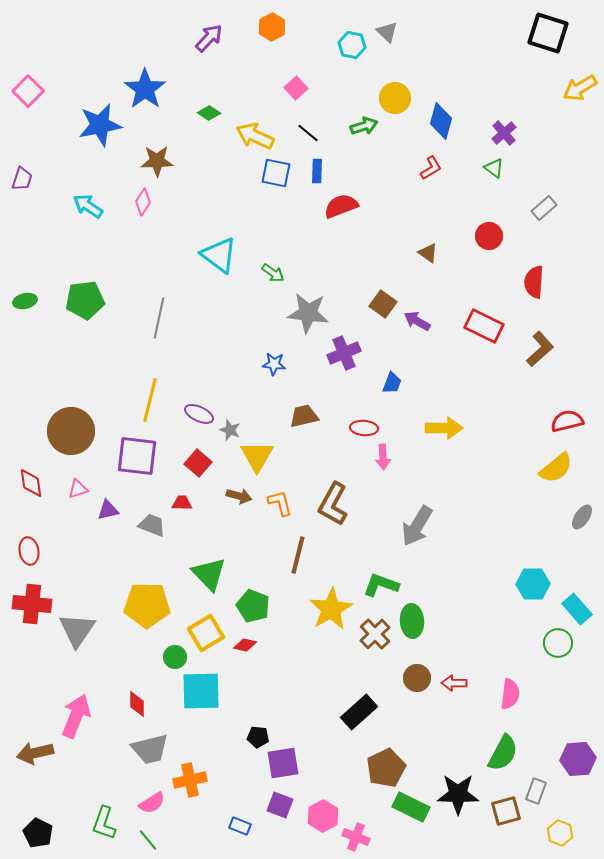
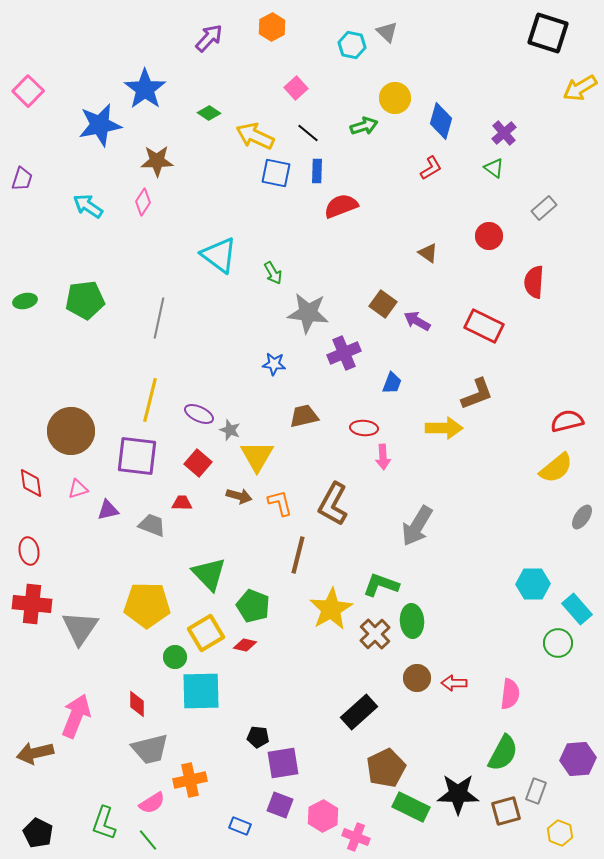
green arrow at (273, 273): rotated 25 degrees clockwise
brown L-shape at (540, 349): moved 63 px left, 45 px down; rotated 21 degrees clockwise
gray triangle at (77, 630): moved 3 px right, 2 px up
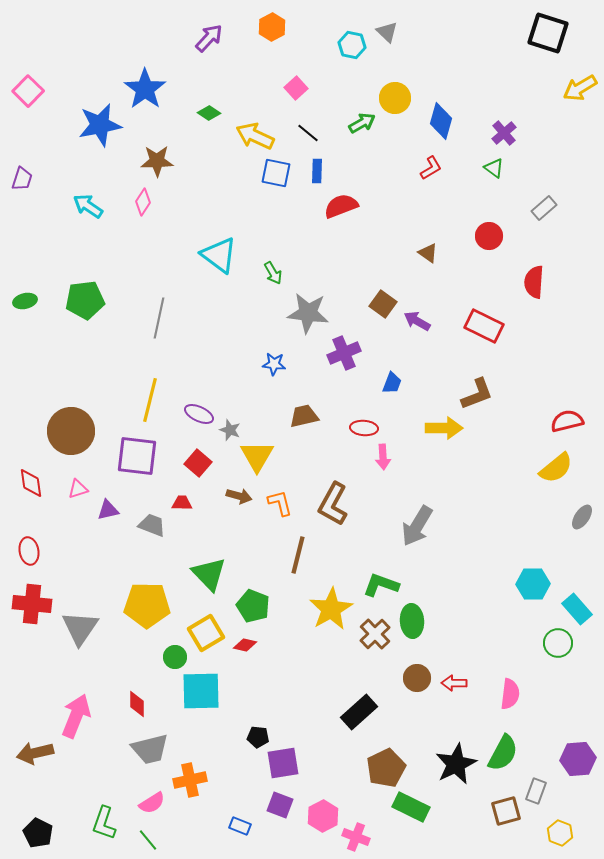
green arrow at (364, 126): moved 2 px left, 3 px up; rotated 12 degrees counterclockwise
black star at (458, 794): moved 2 px left, 30 px up; rotated 27 degrees counterclockwise
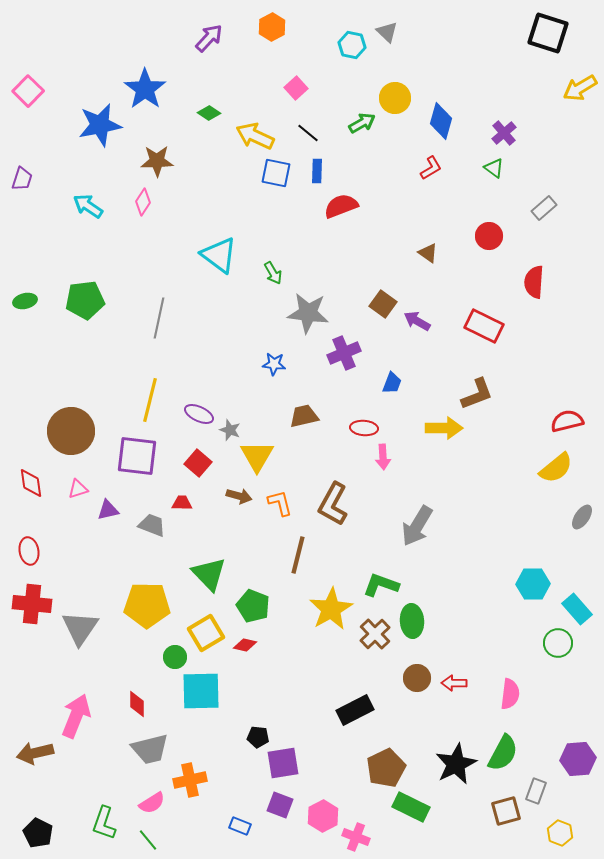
black rectangle at (359, 712): moved 4 px left, 2 px up; rotated 15 degrees clockwise
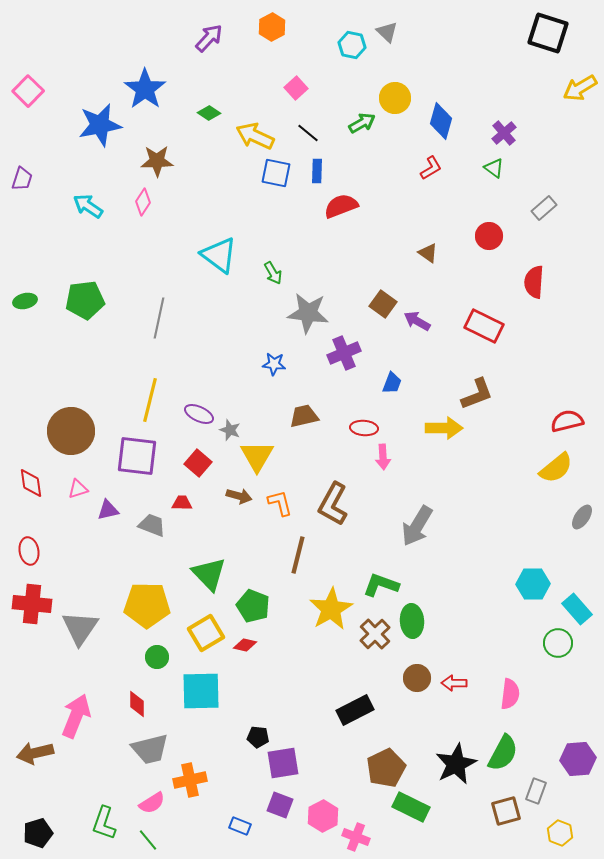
green circle at (175, 657): moved 18 px left
black pentagon at (38, 833): rotated 28 degrees clockwise
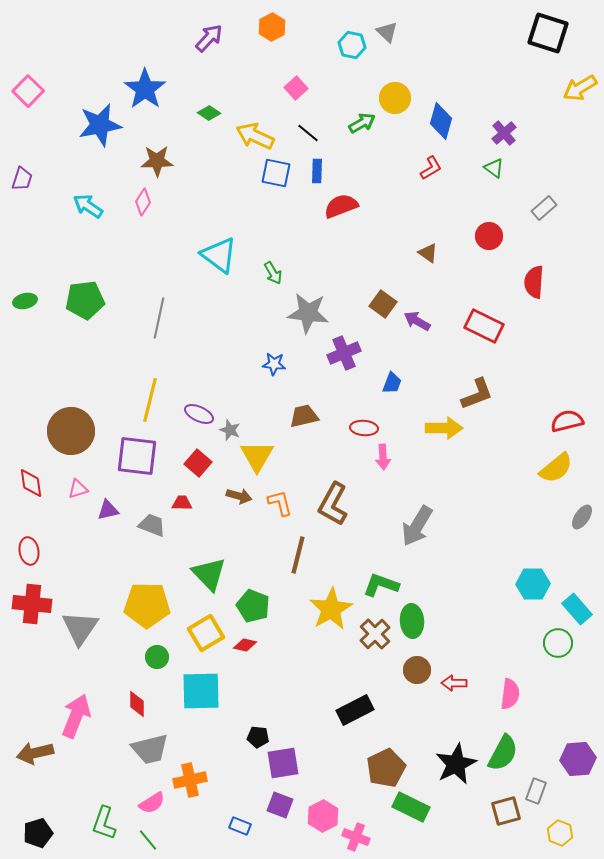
brown circle at (417, 678): moved 8 px up
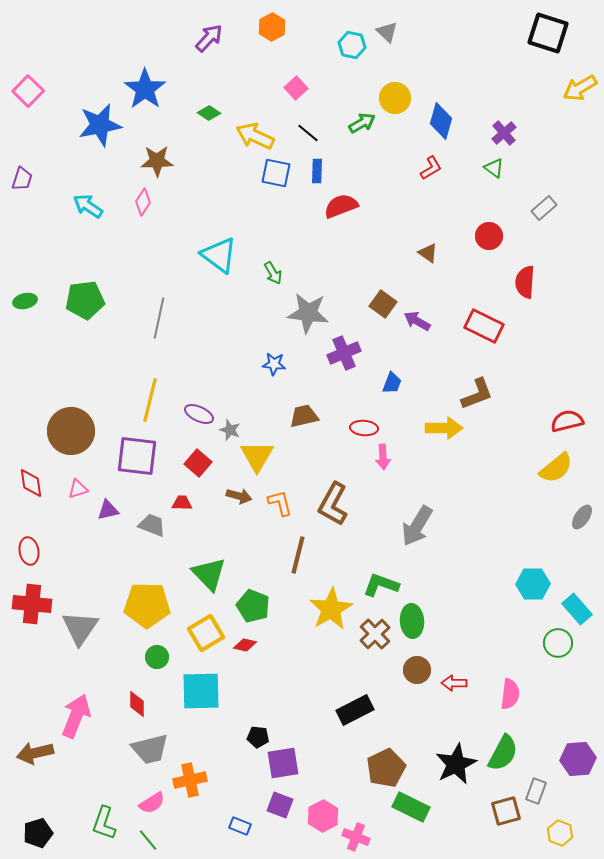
red semicircle at (534, 282): moved 9 px left
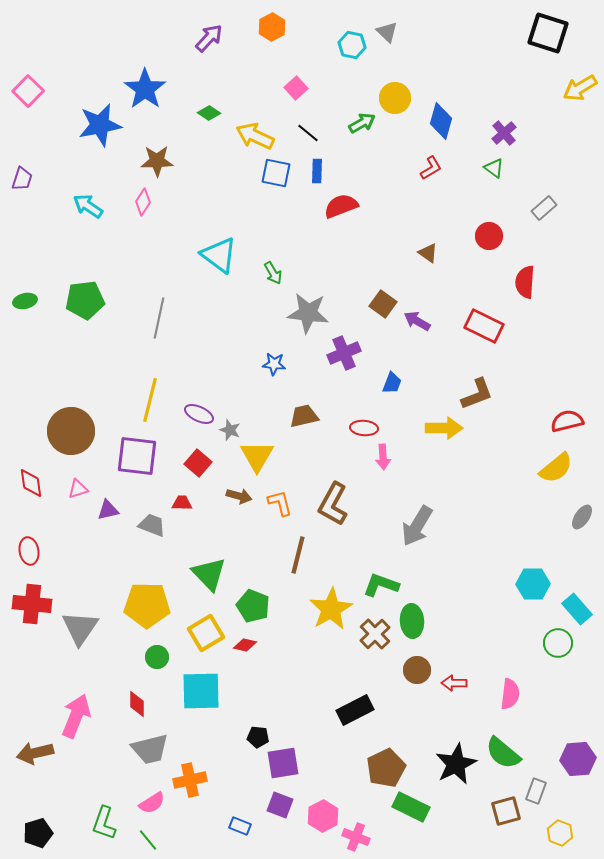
green semicircle at (503, 753): rotated 102 degrees clockwise
